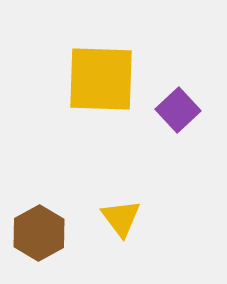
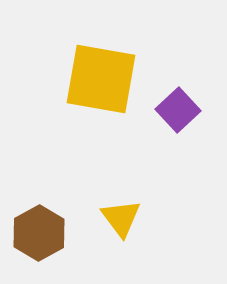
yellow square: rotated 8 degrees clockwise
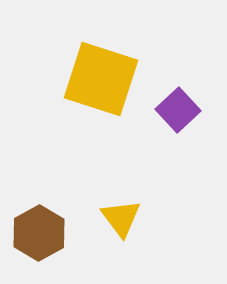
yellow square: rotated 8 degrees clockwise
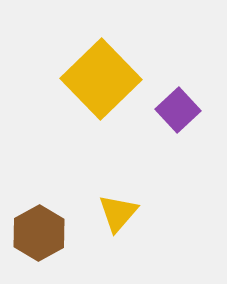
yellow square: rotated 28 degrees clockwise
yellow triangle: moved 3 px left, 5 px up; rotated 18 degrees clockwise
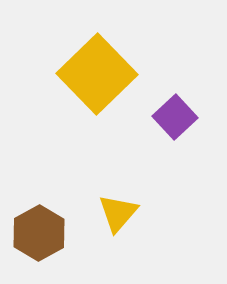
yellow square: moved 4 px left, 5 px up
purple square: moved 3 px left, 7 px down
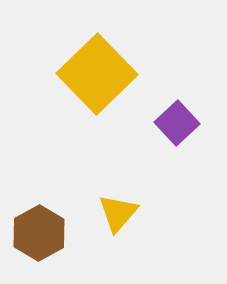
purple square: moved 2 px right, 6 px down
